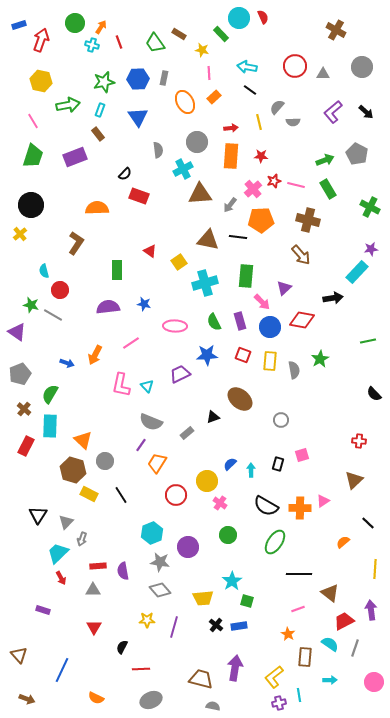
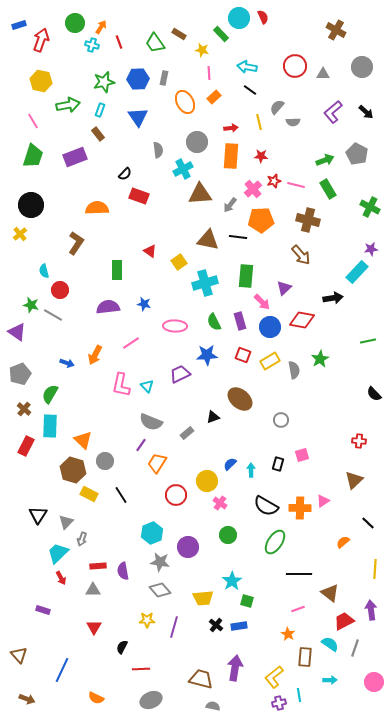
yellow rectangle at (270, 361): rotated 54 degrees clockwise
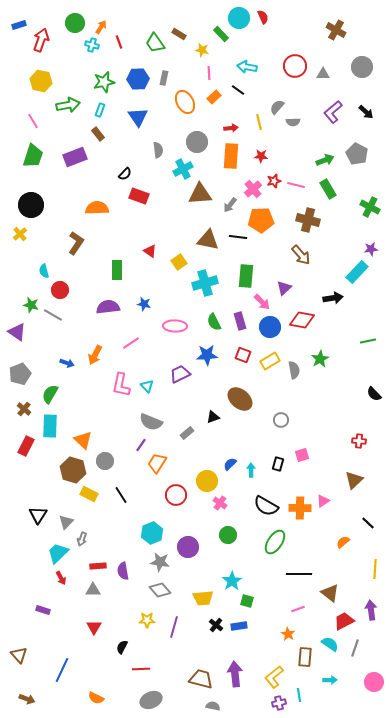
black line at (250, 90): moved 12 px left
purple arrow at (235, 668): moved 6 px down; rotated 15 degrees counterclockwise
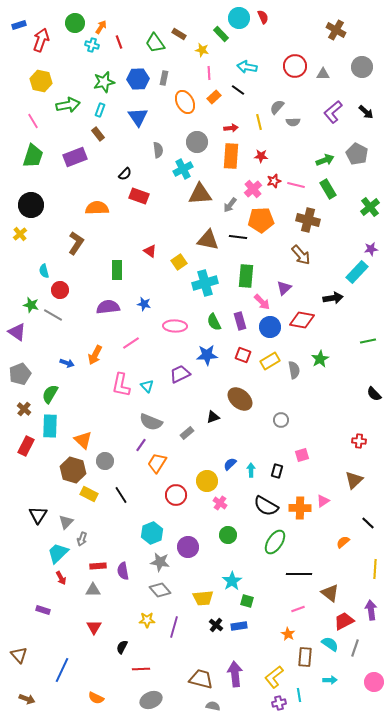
green cross at (370, 207): rotated 24 degrees clockwise
black rectangle at (278, 464): moved 1 px left, 7 px down
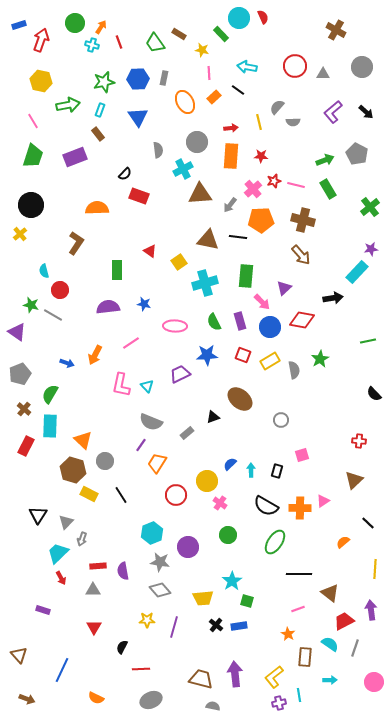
brown cross at (308, 220): moved 5 px left
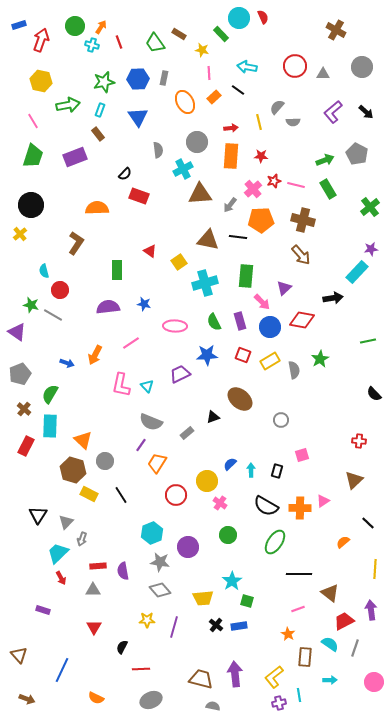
green circle at (75, 23): moved 3 px down
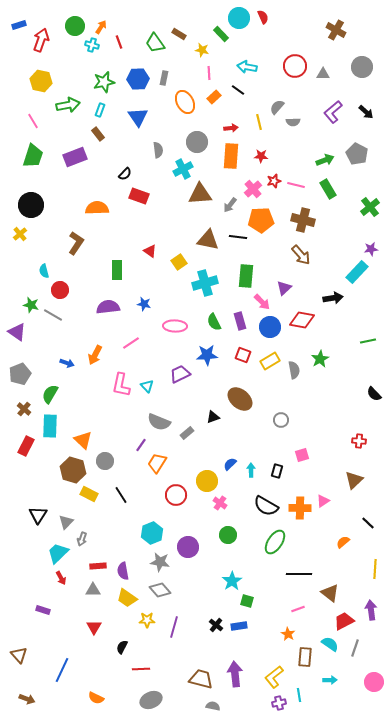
gray semicircle at (151, 422): moved 8 px right
yellow trapezoid at (203, 598): moved 76 px left; rotated 40 degrees clockwise
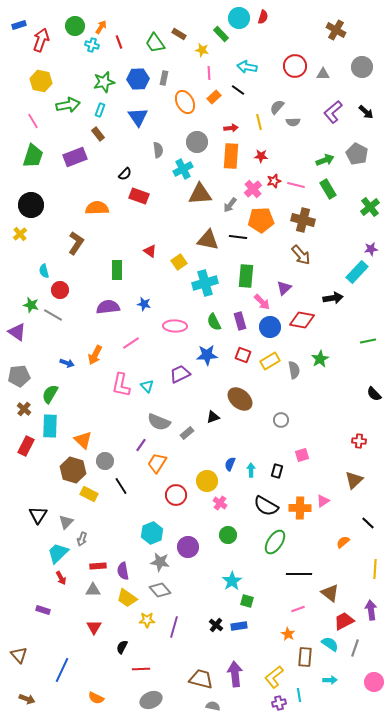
red semicircle at (263, 17): rotated 40 degrees clockwise
gray pentagon at (20, 374): moved 1 px left, 2 px down; rotated 15 degrees clockwise
blue semicircle at (230, 464): rotated 24 degrees counterclockwise
black line at (121, 495): moved 9 px up
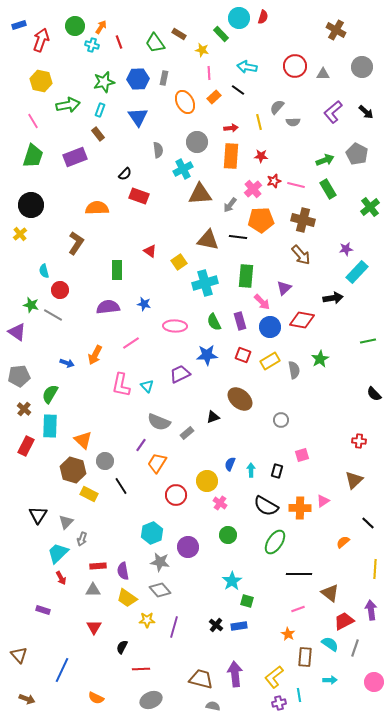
purple star at (371, 249): moved 25 px left
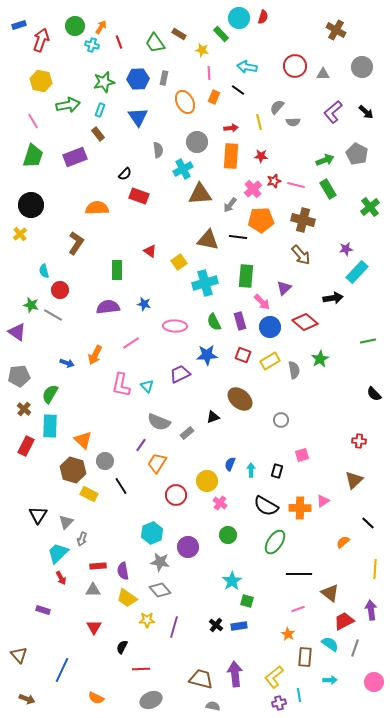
orange rectangle at (214, 97): rotated 24 degrees counterclockwise
red diamond at (302, 320): moved 3 px right, 2 px down; rotated 30 degrees clockwise
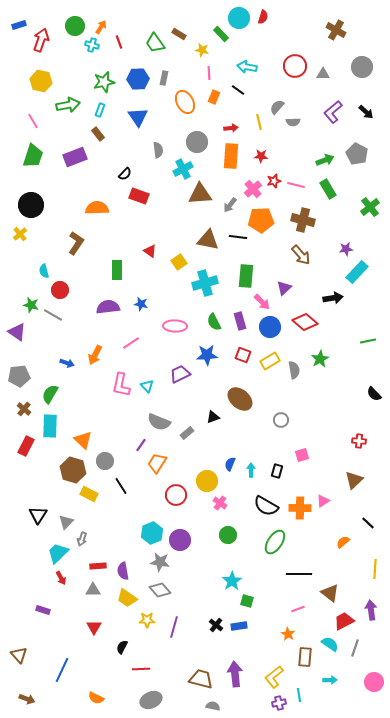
blue star at (144, 304): moved 3 px left
purple circle at (188, 547): moved 8 px left, 7 px up
